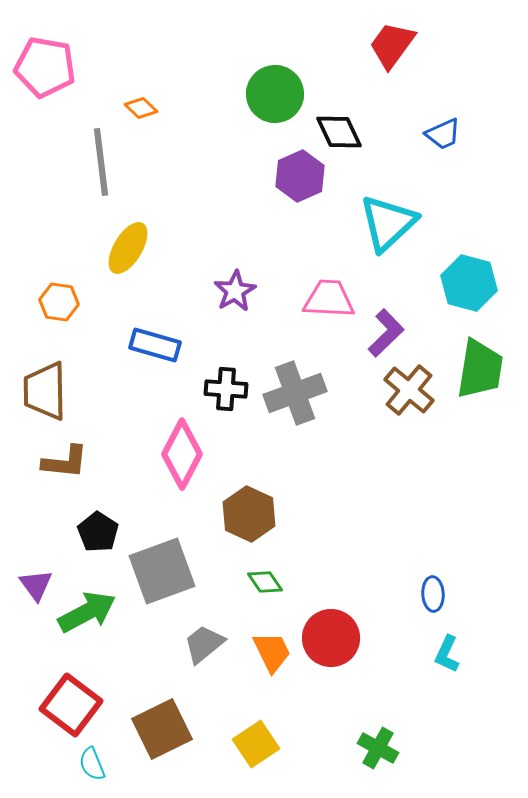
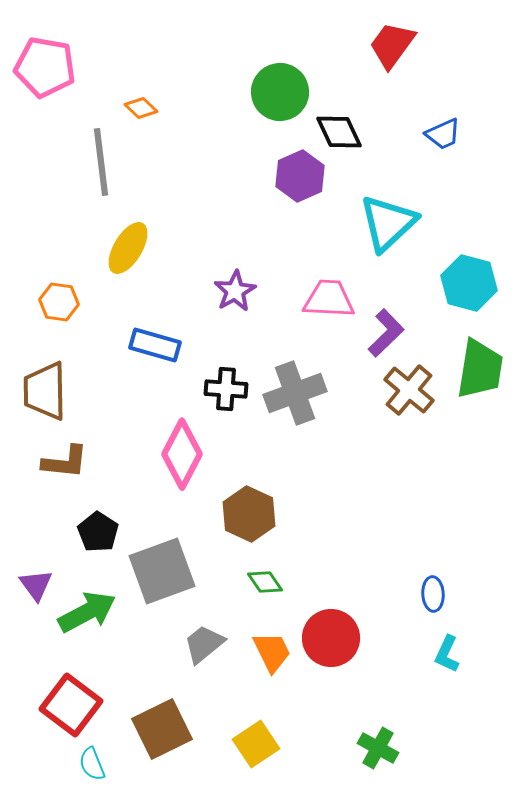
green circle: moved 5 px right, 2 px up
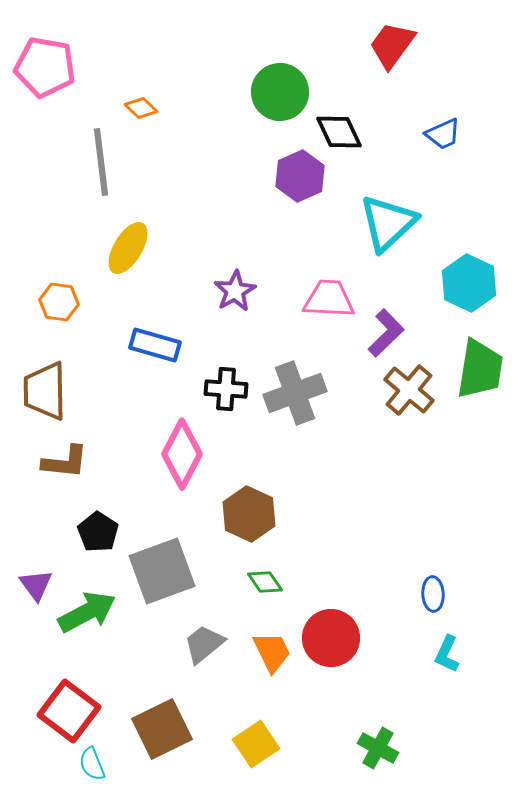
cyan hexagon: rotated 10 degrees clockwise
red square: moved 2 px left, 6 px down
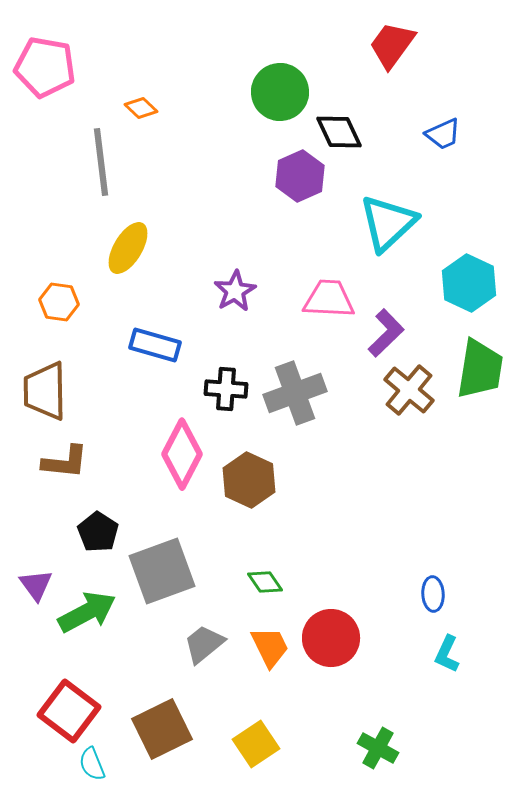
brown hexagon: moved 34 px up
orange trapezoid: moved 2 px left, 5 px up
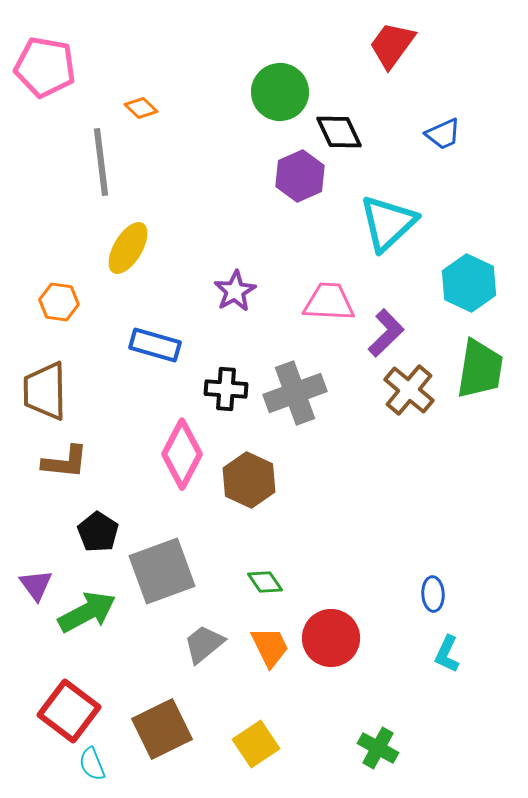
pink trapezoid: moved 3 px down
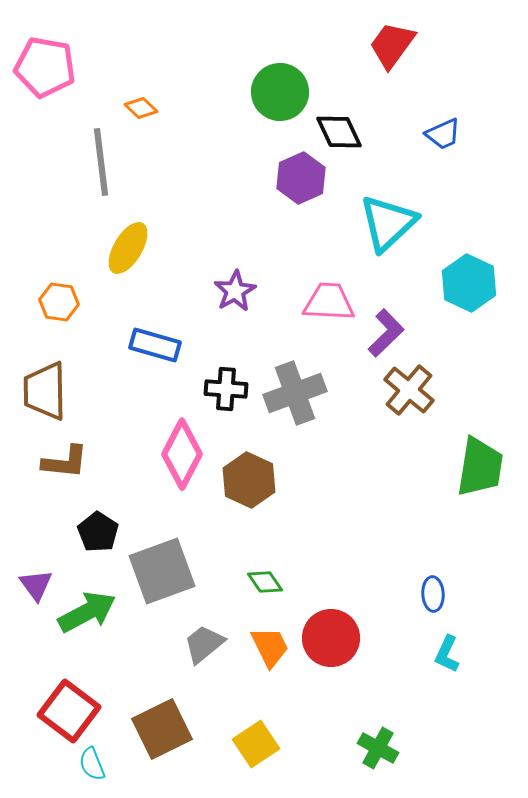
purple hexagon: moved 1 px right, 2 px down
green trapezoid: moved 98 px down
